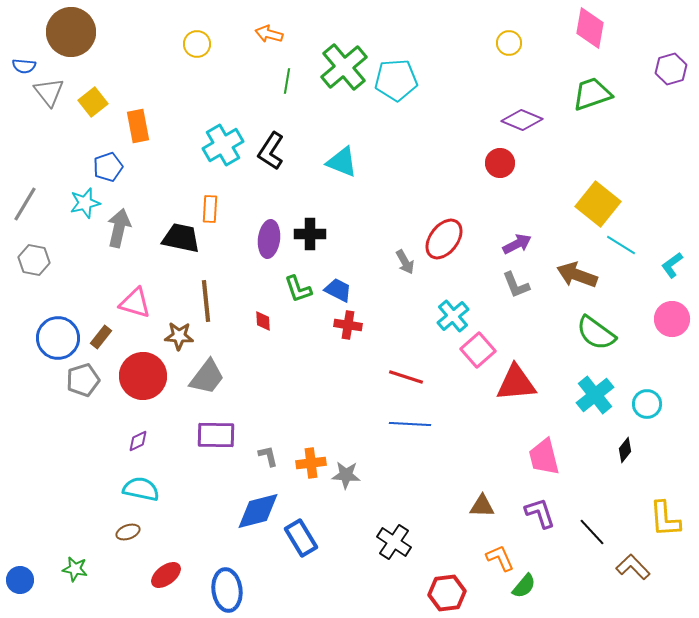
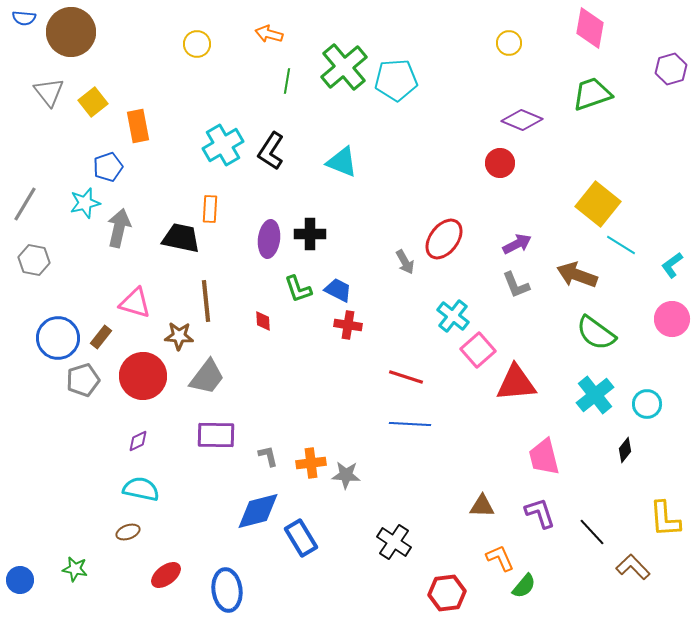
blue semicircle at (24, 66): moved 48 px up
cyan cross at (453, 316): rotated 12 degrees counterclockwise
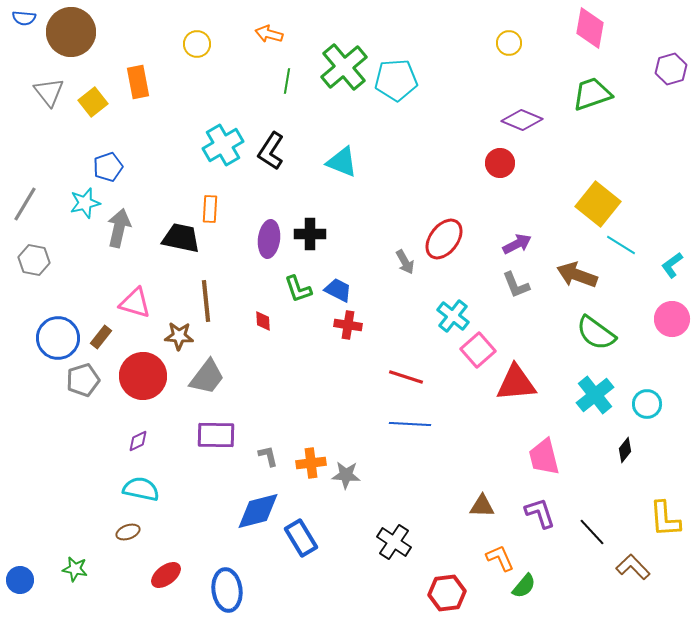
orange rectangle at (138, 126): moved 44 px up
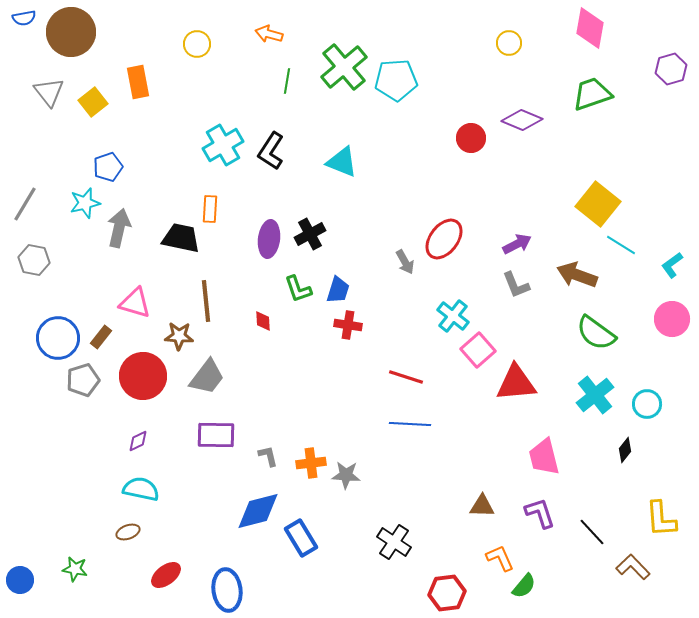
blue semicircle at (24, 18): rotated 15 degrees counterclockwise
red circle at (500, 163): moved 29 px left, 25 px up
black cross at (310, 234): rotated 28 degrees counterclockwise
blue trapezoid at (338, 290): rotated 80 degrees clockwise
yellow L-shape at (665, 519): moved 4 px left
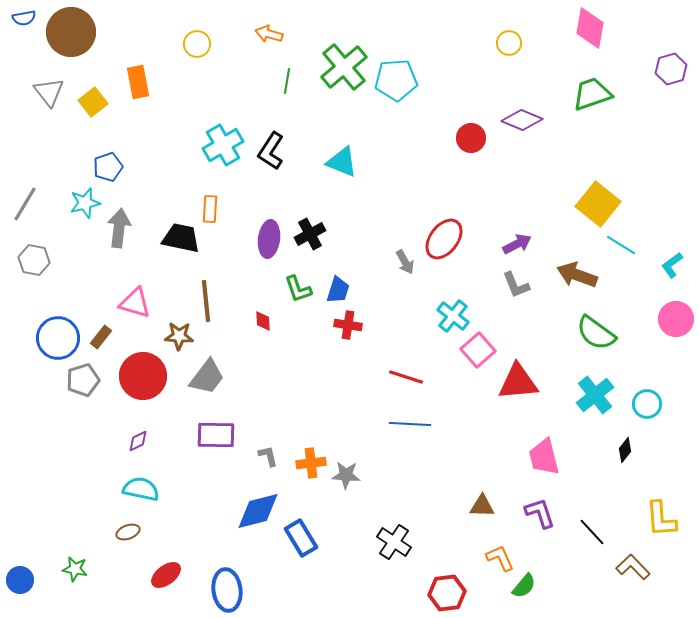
gray arrow at (119, 228): rotated 6 degrees counterclockwise
pink circle at (672, 319): moved 4 px right
red triangle at (516, 383): moved 2 px right, 1 px up
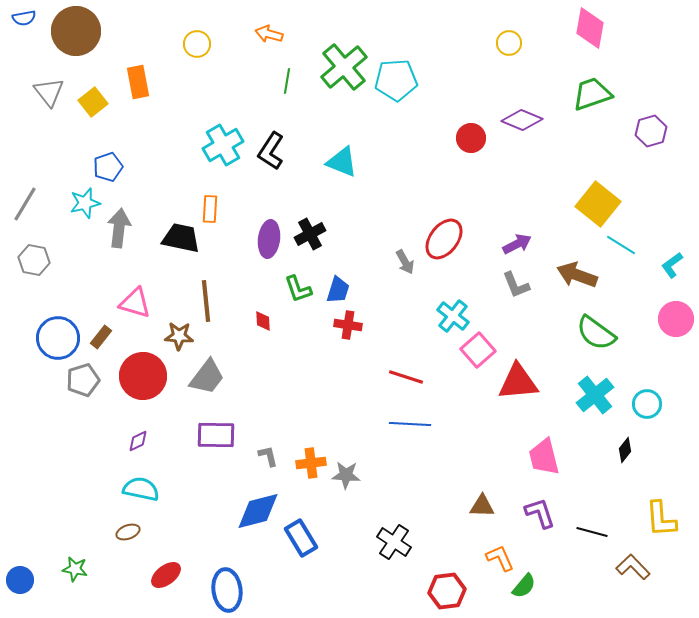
brown circle at (71, 32): moved 5 px right, 1 px up
purple hexagon at (671, 69): moved 20 px left, 62 px down
black line at (592, 532): rotated 32 degrees counterclockwise
red hexagon at (447, 593): moved 2 px up
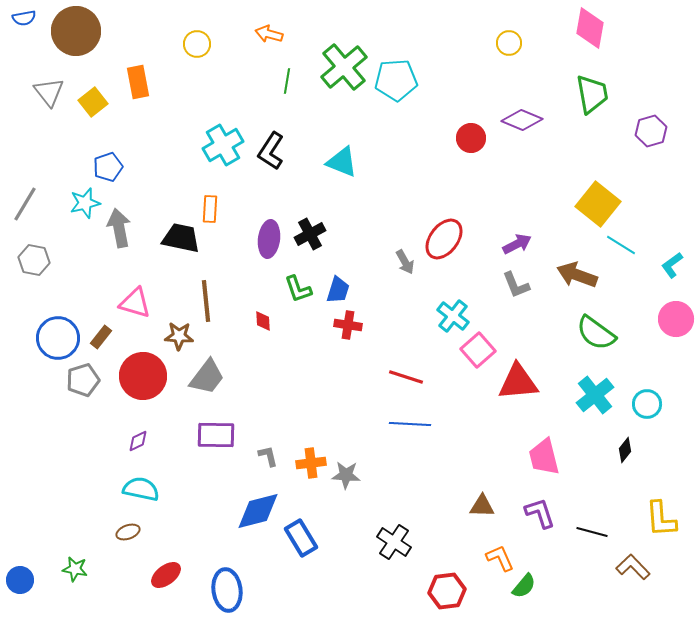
green trapezoid at (592, 94): rotated 99 degrees clockwise
gray arrow at (119, 228): rotated 18 degrees counterclockwise
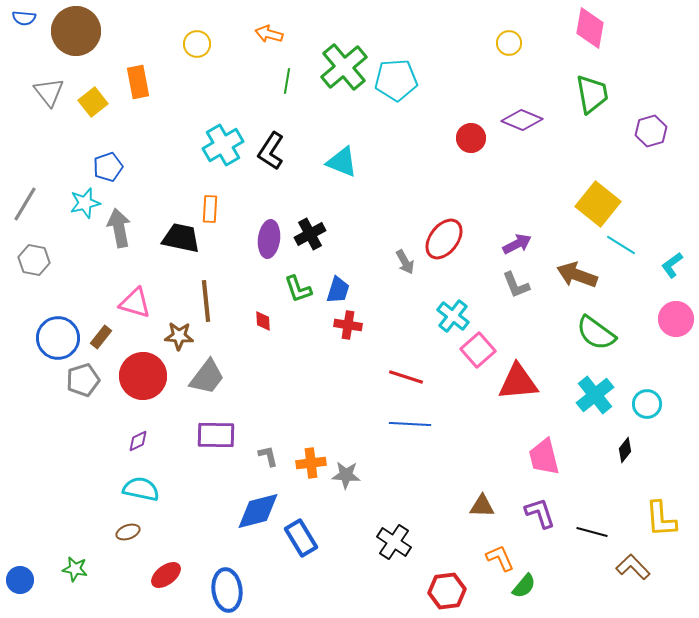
blue semicircle at (24, 18): rotated 15 degrees clockwise
